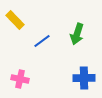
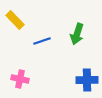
blue line: rotated 18 degrees clockwise
blue cross: moved 3 px right, 2 px down
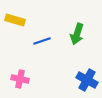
yellow rectangle: rotated 30 degrees counterclockwise
blue cross: rotated 30 degrees clockwise
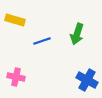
pink cross: moved 4 px left, 2 px up
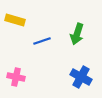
blue cross: moved 6 px left, 3 px up
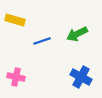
green arrow: rotated 45 degrees clockwise
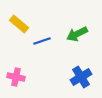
yellow rectangle: moved 4 px right, 4 px down; rotated 24 degrees clockwise
blue cross: rotated 30 degrees clockwise
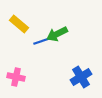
green arrow: moved 20 px left
